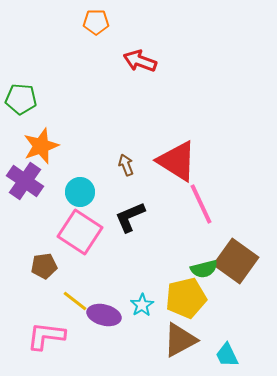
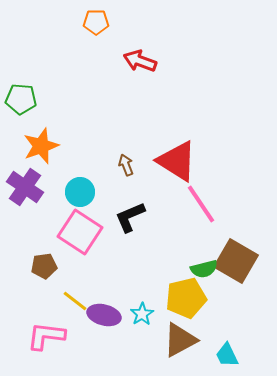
purple cross: moved 6 px down
pink line: rotated 9 degrees counterclockwise
brown square: rotated 6 degrees counterclockwise
cyan star: moved 9 px down
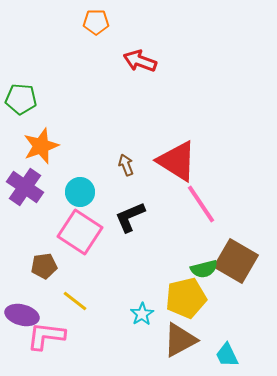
purple ellipse: moved 82 px left
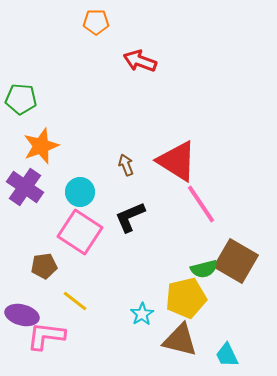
brown triangle: rotated 42 degrees clockwise
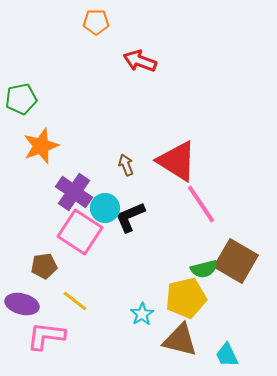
green pentagon: rotated 16 degrees counterclockwise
purple cross: moved 49 px right, 5 px down
cyan circle: moved 25 px right, 16 px down
purple ellipse: moved 11 px up
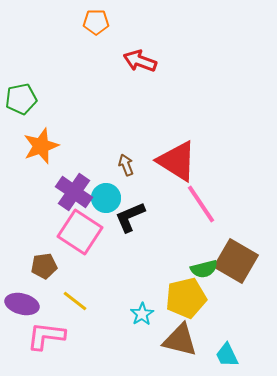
cyan circle: moved 1 px right, 10 px up
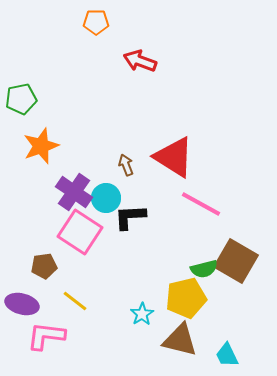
red triangle: moved 3 px left, 4 px up
pink line: rotated 27 degrees counterclockwise
black L-shape: rotated 20 degrees clockwise
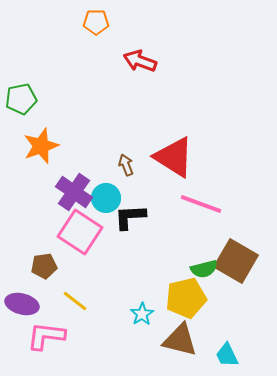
pink line: rotated 9 degrees counterclockwise
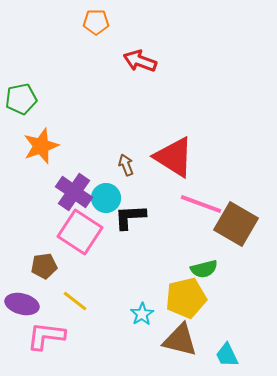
brown square: moved 37 px up
